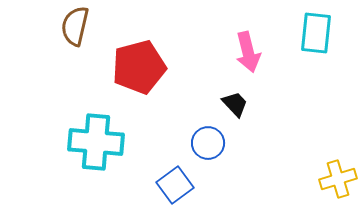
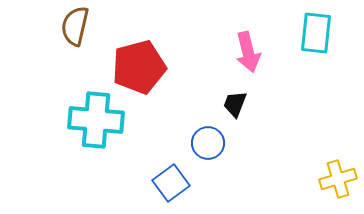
black trapezoid: rotated 116 degrees counterclockwise
cyan cross: moved 22 px up
blue square: moved 4 px left, 2 px up
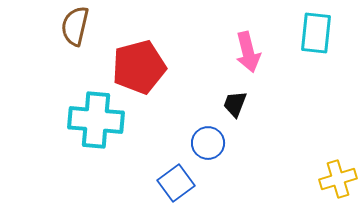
blue square: moved 5 px right
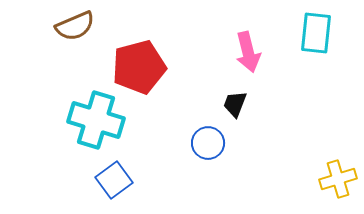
brown semicircle: rotated 126 degrees counterclockwise
cyan cross: rotated 12 degrees clockwise
blue square: moved 62 px left, 3 px up
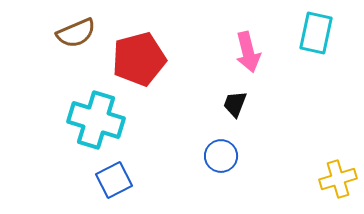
brown semicircle: moved 1 px right, 7 px down
cyan rectangle: rotated 6 degrees clockwise
red pentagon: moved 8 px up
blue circle: moved 13 px right, 13 px down
blue square: rotated 9 degrees clockwise
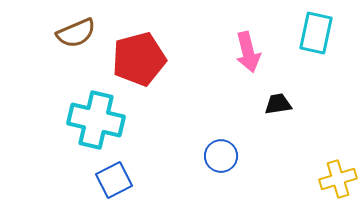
black trapezoid: moved 43 px right; rotated 60 degrees clockwise
cyan cross: rotated 4 degrees counterclockwise
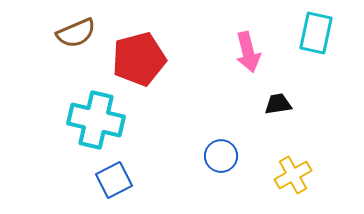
yellow cross: moved 45 px left, 4 px up; rotated 12 degrees counterclockwise
